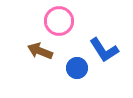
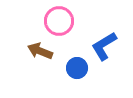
blue L-shape: moved 4 px up; rotated 92 degrees clockwise
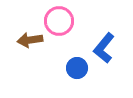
blue L-shape: moved 2 px down; rotated 20 degrees counterclockwise
brown arrow: moved 10 px left, 11 px up; rotated 30 degrees counterclockwise
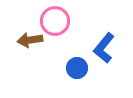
pink circle: moved 4 px left
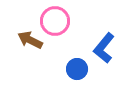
brown arrow: rotated 35 degrees clockwise
blue circle: moved 1 px down
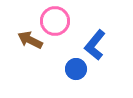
blue L-shape: moved 9 px left, 3 px up
blue circle: moved 1 px left
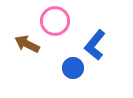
brown arrow: moved 3 px left, 4 px down
blue circle: moved 3 px left, 1 px up
